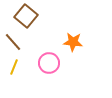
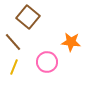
brown square: moved 2 px right, 1 px down
orange star: moved 2 px left
pink circle: moved 2 px left, 1 px up
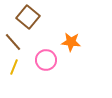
pink circle: moved 1 px left, 2 px up
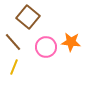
pink circle: moved 13 px up
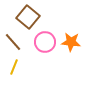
pink circle: moved 1 px left, 5 px up
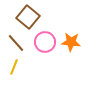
brown line: moved 3 px right, 1 px down
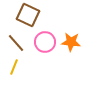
brown square: moved 2 px up; rotated 15 degrees counterclockwise
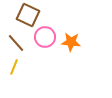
pink circle: moved 5 px up
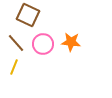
pink circle: moved 2 px left, 7 px down
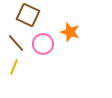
orange star: moved 1 px left, 10 px up; rotated 12 degrees clockwise
